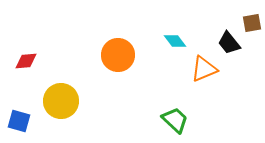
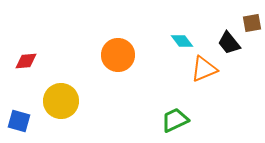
cyan diamond: moved 7 px right
green trapezoid: rotated 68 degrees counterclockwise
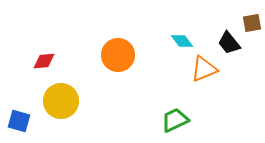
red diamond: moved 18 px right
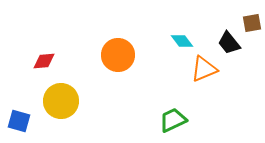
green trapezoid: moved 2 px left
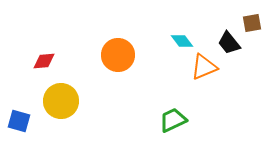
orange triangle: moved 2 px up
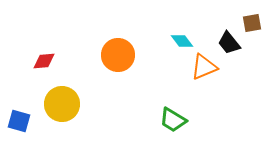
yellow circle: moved 1 px right, 3 px down
green trapezoid: rotated 124 degrees counterclockwise
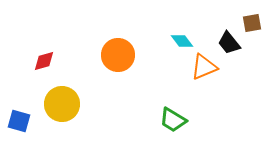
red diamond: rotated 10 degrees counterclockwise
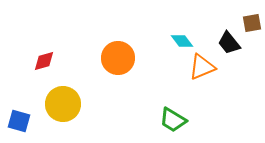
orange circle: moved 3 px down
orange triangle: moved 2 px left
yellow circle: moved 1 px right
